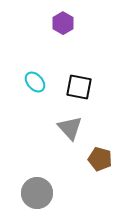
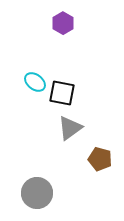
cyan ellipse: rotated 10 degrees counterclockwise
black square: moved 17 px left, 6 px down
gray triangle: rotated 36 degrees clockwise
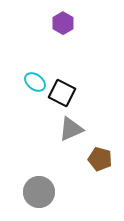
black square: rotated 16 degrees clockwise
gray triangle: moved 1 px right, 1 px down; rotated 12 degrees clockwise
gray circle: moved 2 px right, 1 px up
